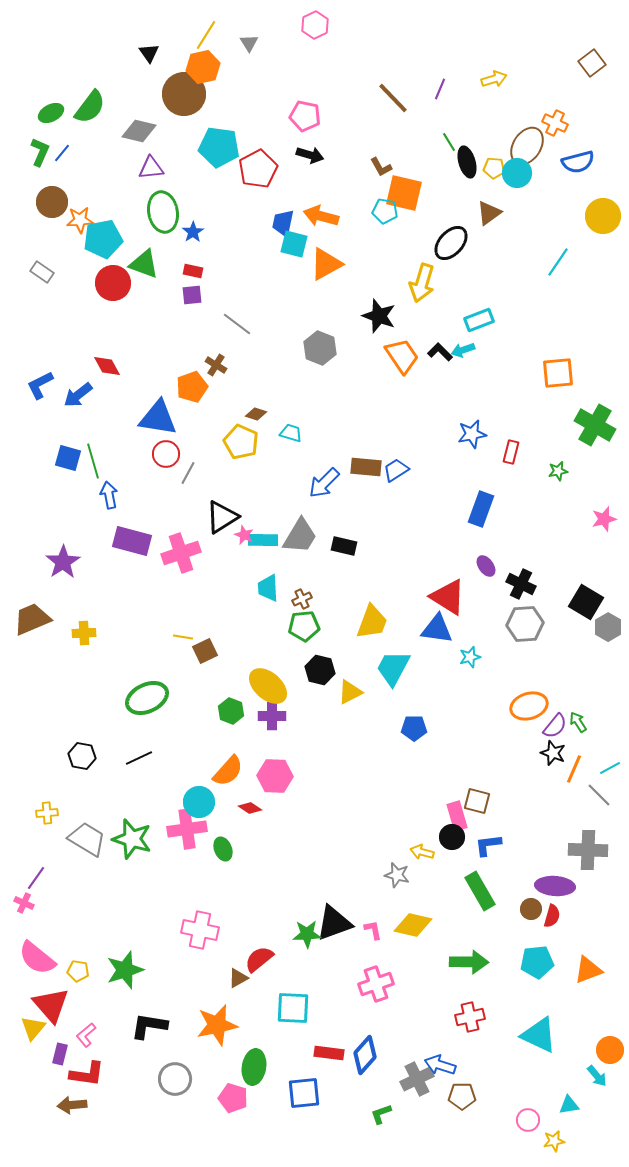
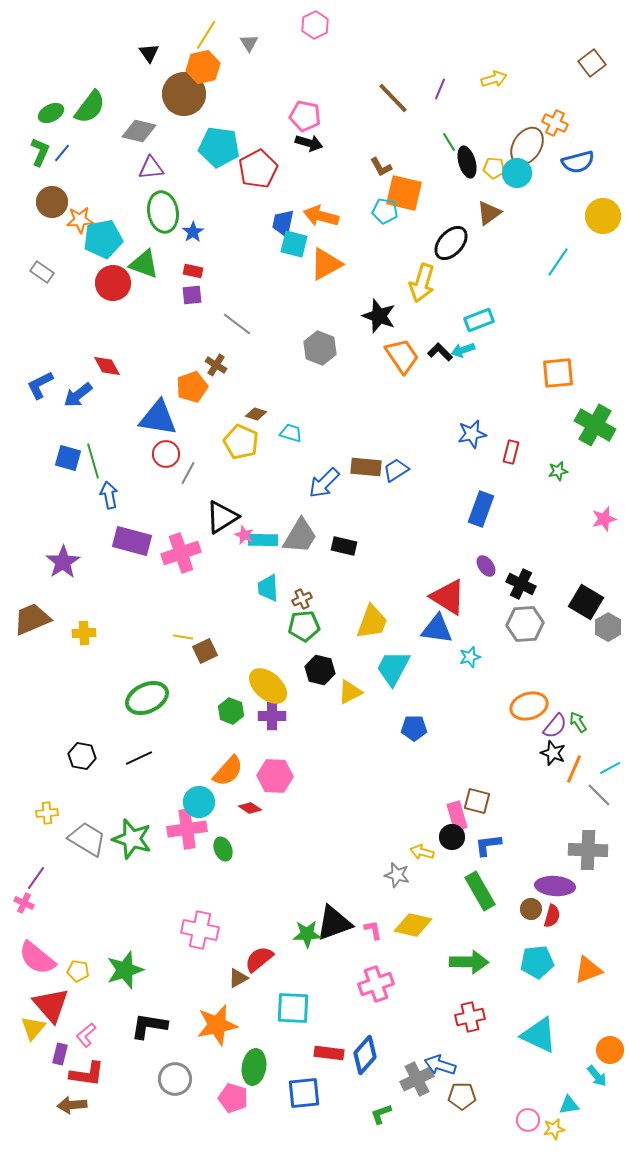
black arrow at (310, 155): moved 1 px left, 12 px up
yellow star at (554, 1141): moved 12 px up
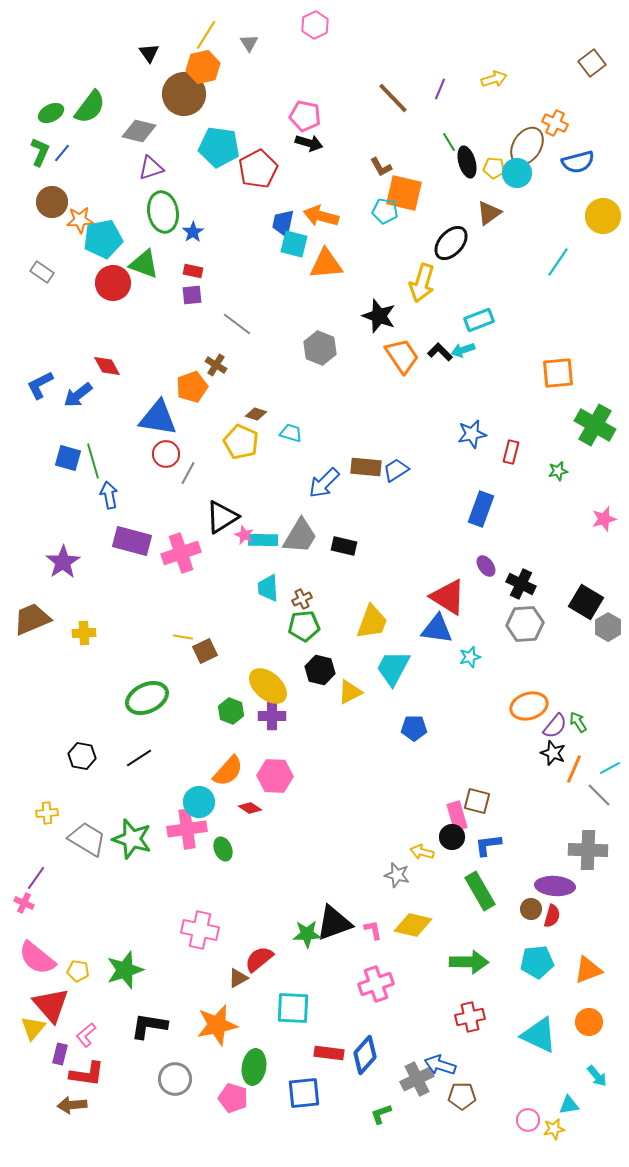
purple triangle at (151, 168): rotated 12 degrees counterclockwise
orange triangle at (326, 264): rotated 24 degrees clockwise
black line at (139, 758): rotated 8 degrees counterclockwise
orange circle at (610, 1050): moved 21 px left, 28 px up
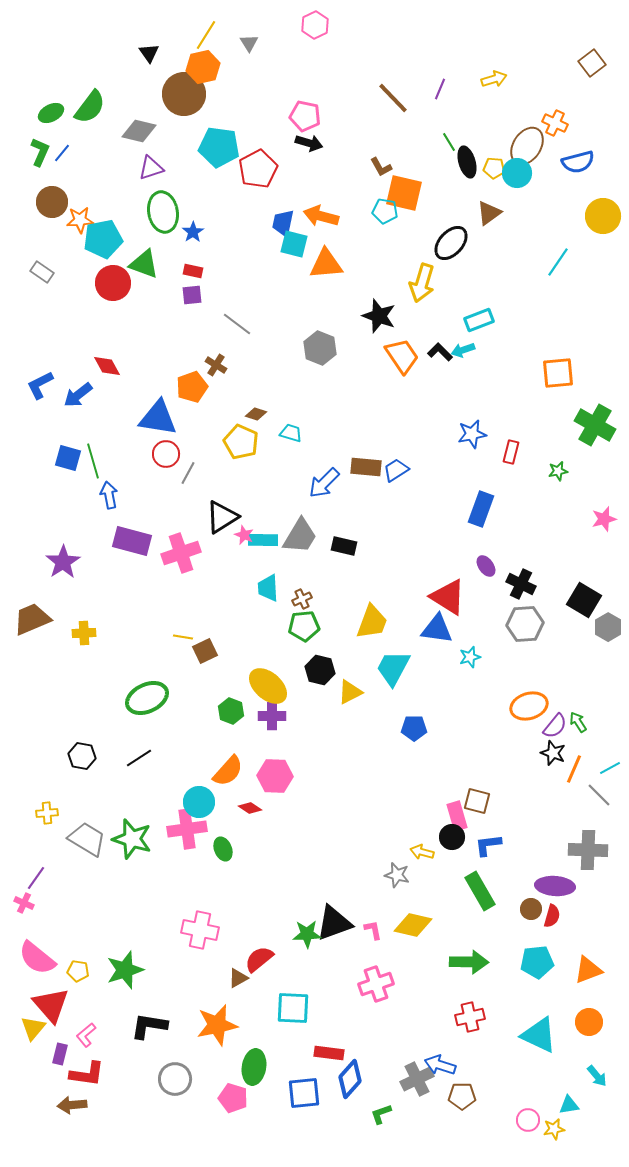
black square at (586, 602): moved 2 px left, 2 px up
blue diamond at (365, 1055): moved 15 px left, 24 px down
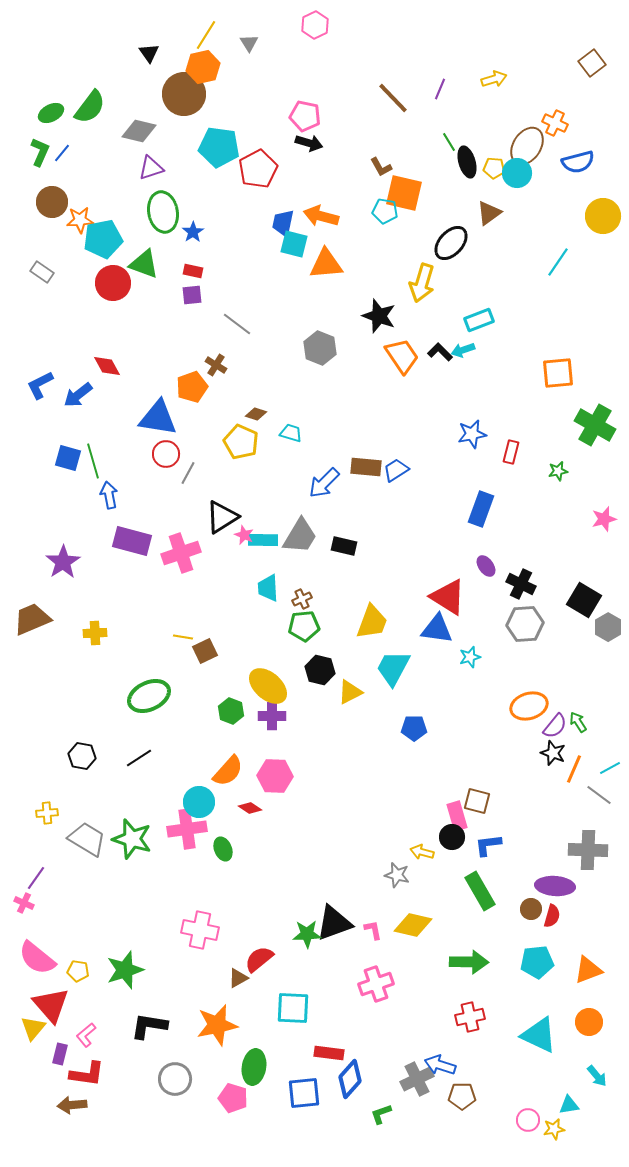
yellow cross at (84, 633): moved 11 px right
green ellipse at (147, 698): moved 2 px right, 2 px up
gray line at (599, 795): rotated 8 degrees counterclockwise
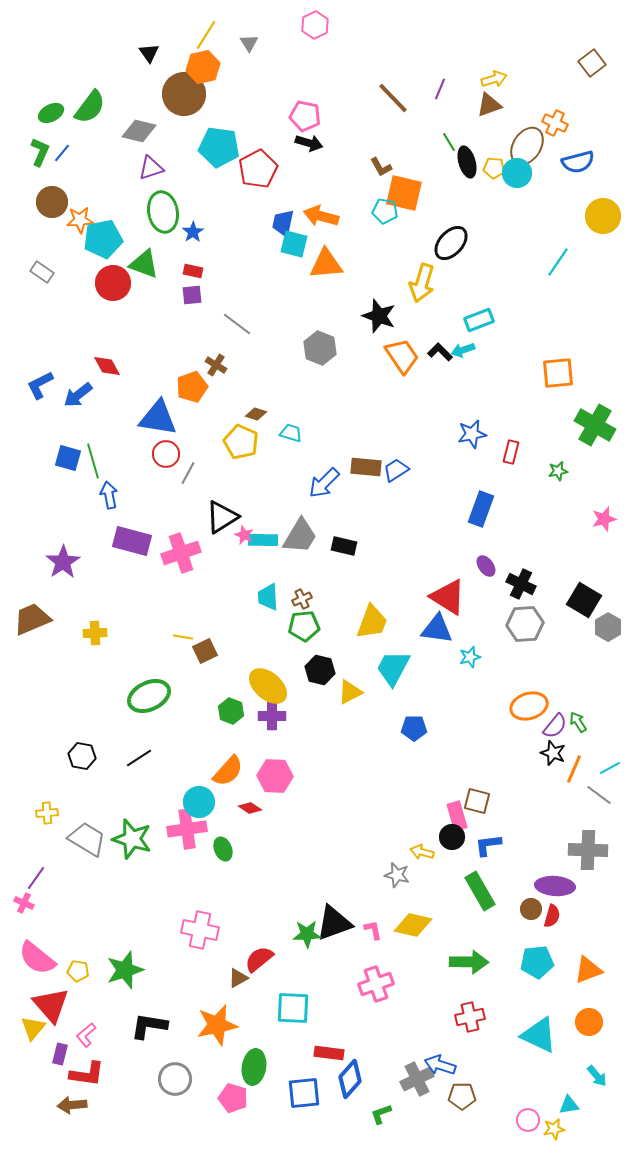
brown triangle at (489, 213): moved 108 px up; rotated 16 degrees clockwise
cyan trapezoid at (268, 588): moved 9 px down
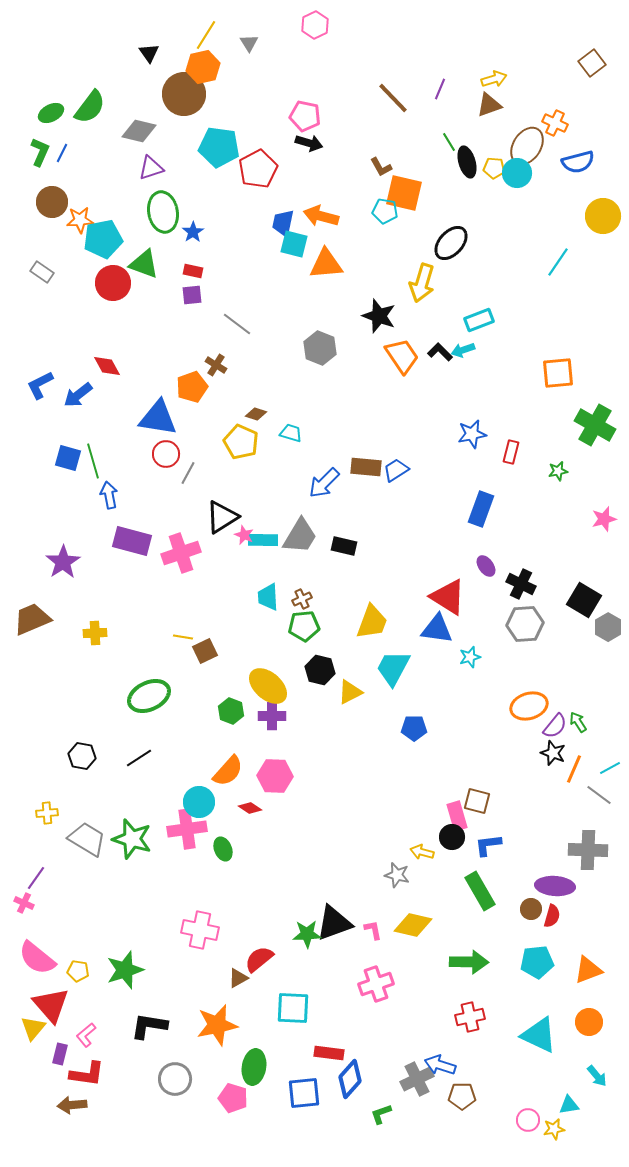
blue line at (62, 153): rotated 12 degrees counterclockwise
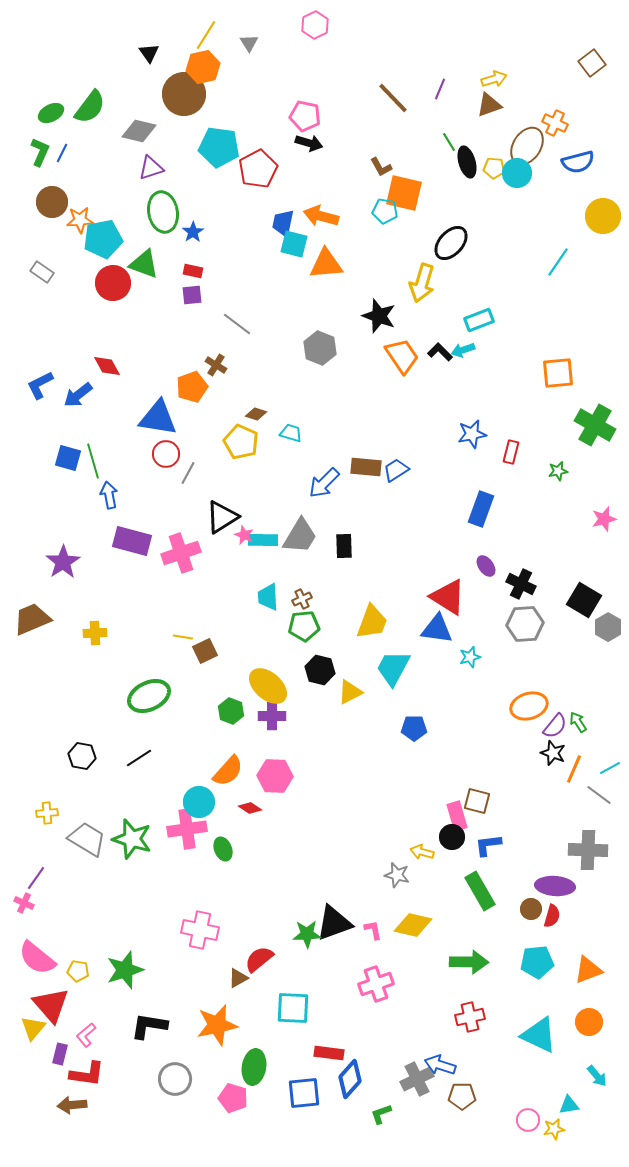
black rectangle at (344, 546): rotated 75 degrees clockwise
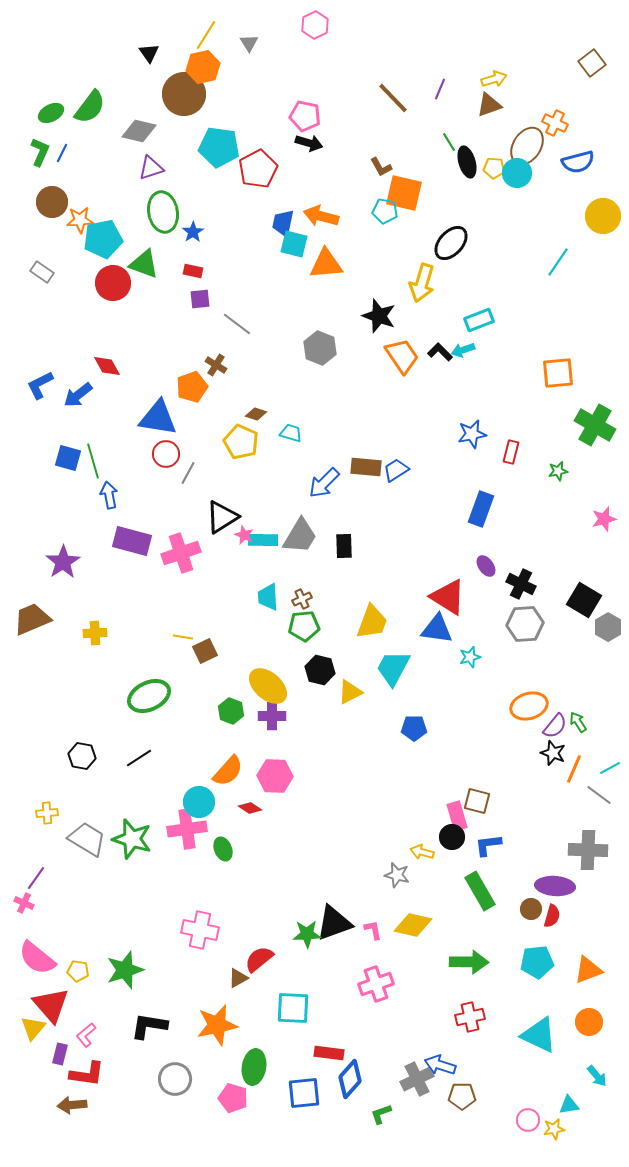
purple square at (192, 295): moved 8 px right, 4 px down
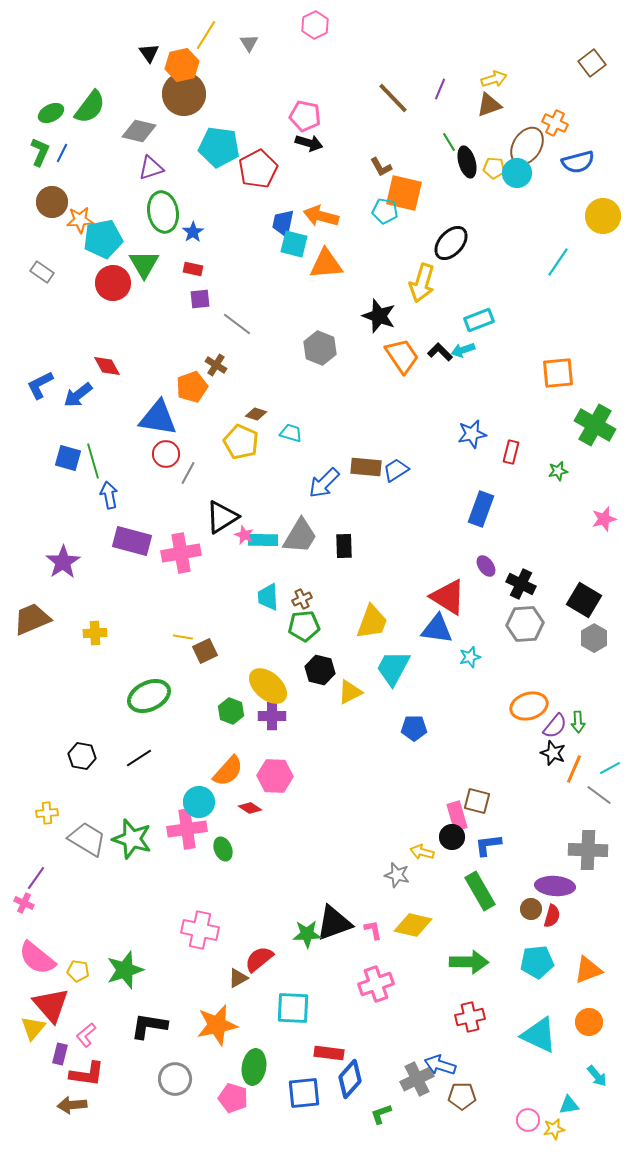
orange hexagon at (203, 67): moved 21 px left, 2 px up
green triangle at (144, 264): rotated 40 degrees clockwise
red rectangle at (193, 271): moved 2 px up
pink cross at (181, 553): rotated 9 degrees clockwise
gray hexagon at (608, 627): moved 14 px left, 11 px down
green arrow at (578, 722): rotated 150 degrees counterclockwise
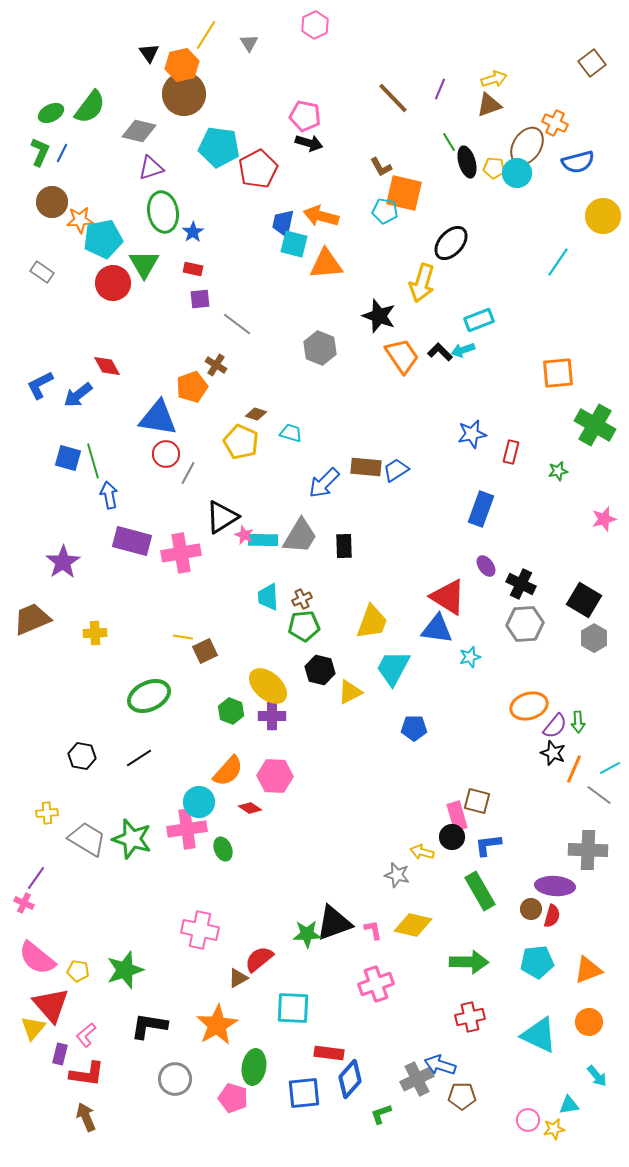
orange star at (217, 1025): rotated 18 degrees counterclockwise
brown arrow at (72, 1105): moved 14 px right, 12 px down; rotated 72 degrees clockwise
